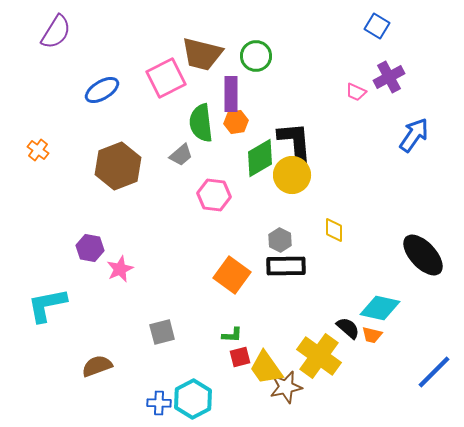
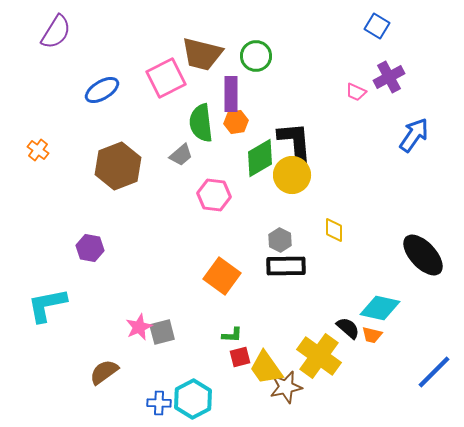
pink star: moved 19 px right, 58 px down
orange square: moved 10 px left, 1 px down
brown semicircle: moved 7 px right, 6 px down; rotated 16 degrees counterclockwise
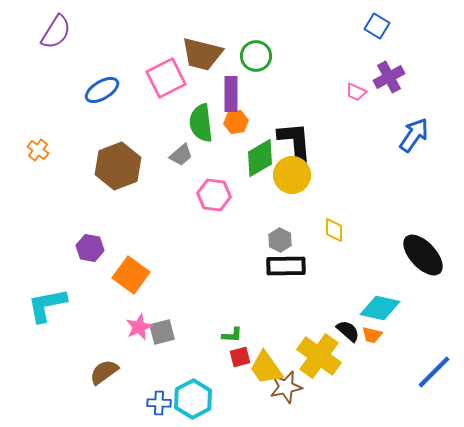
orange square: moved 91 px left, 1 px up
black semicircle: moved 3 px down
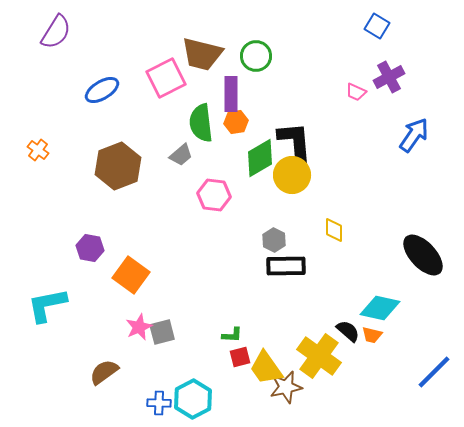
gray hexagon: moved 6 px left
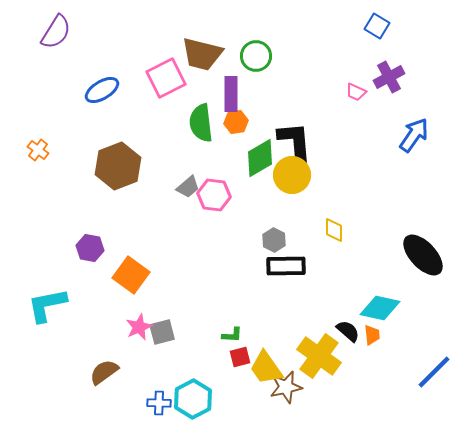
gray trapezoid: moved 7 px right, 32 px down
orange trapezoid: rotated 110 degrees counterclockwise
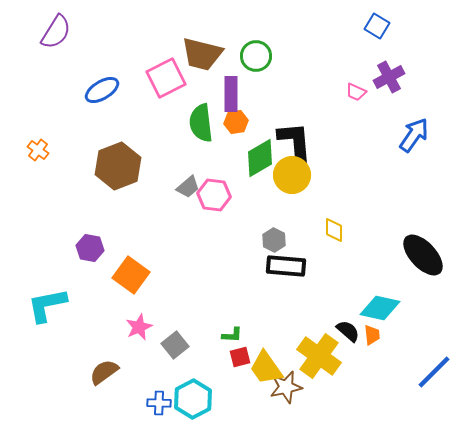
black rectangle: rotated 6 degrees clockwise
gray square: moved 13 px right, 13 px down; rotated 24 degrees counterclockwise
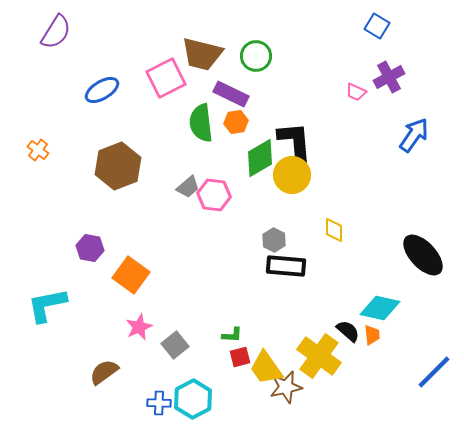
purple rectangle: rotated 64 degrees counterclockwise
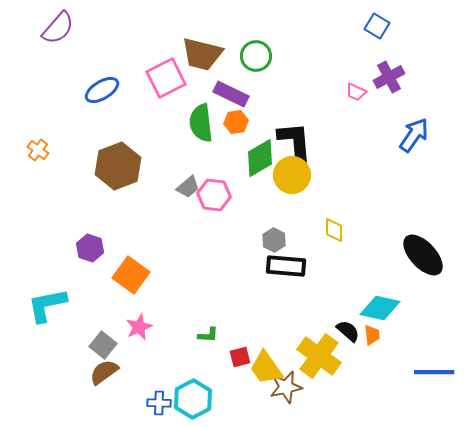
purple semicircle: moved 2 px right, 4 px up; rotated 9 degrees clockwise
purple hexagon: rotated 8 degrees clockwise
green L-shape: moved 24 px left
gray square: moved 72 px left; rotated 12 degrees counterclockwise
blue line: rotated 45 degrees clockwise
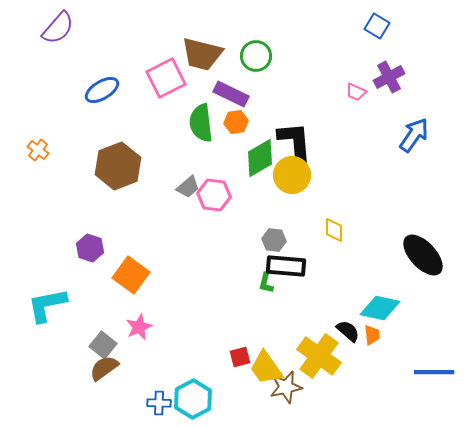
gray hexagon: rotated 20 degrees counterclockwise
green L-shape: moved 58 px right, 52 px up; rotated 100 degrees clockwise
brown semicircle: moved 4 px up
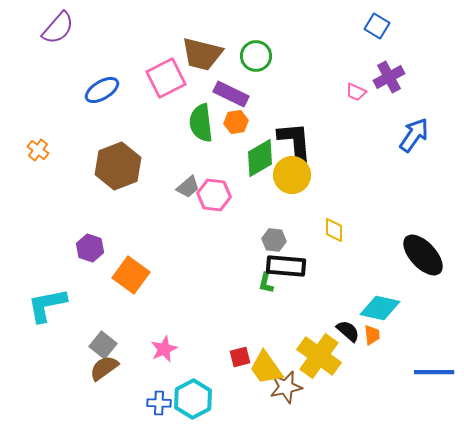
pink star: moved 25 px right, 22 px down
